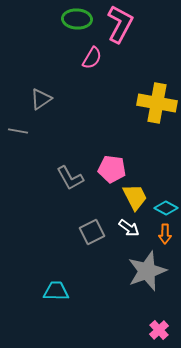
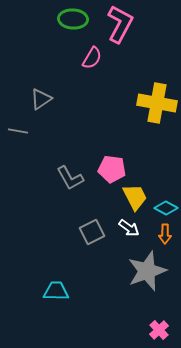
green ellipse: moved 4 px left
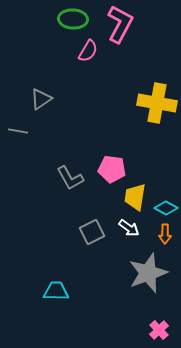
pink semicircle: moved 4 px left, 7 px up
yellow trapezoid: rotated 144 degrees counterclockwise
gray star: moved 1 px right, 2 px down
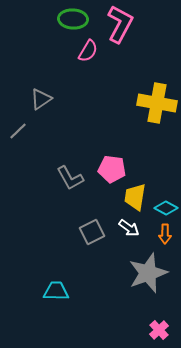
gray line: rotated 54 degrees counterclockwise
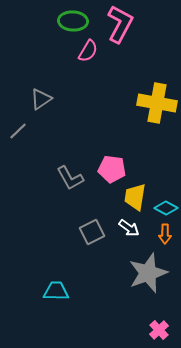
green ellipse: moved 2 px down
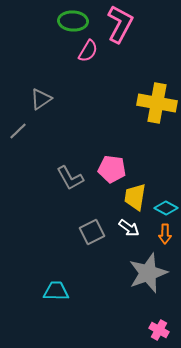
pink cross: rotated 18 degrees counterclockwise
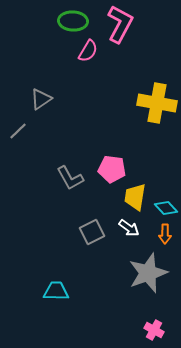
cyan diamond: rotated 20 degrees clockwise
pink cross: moved 5 px left
